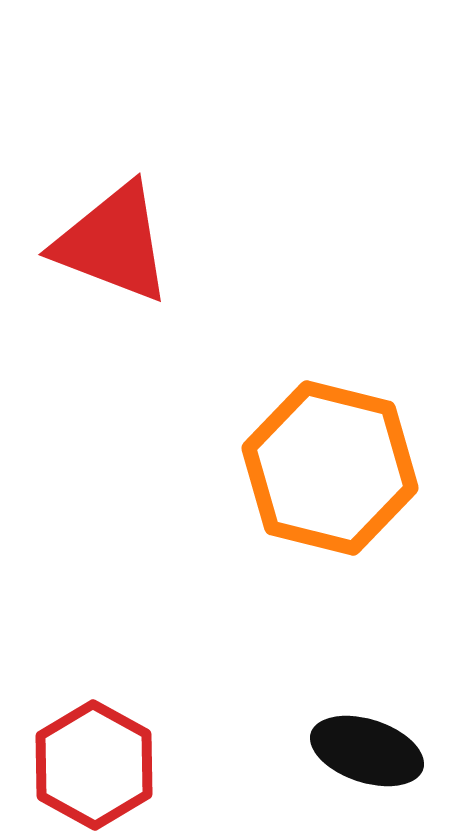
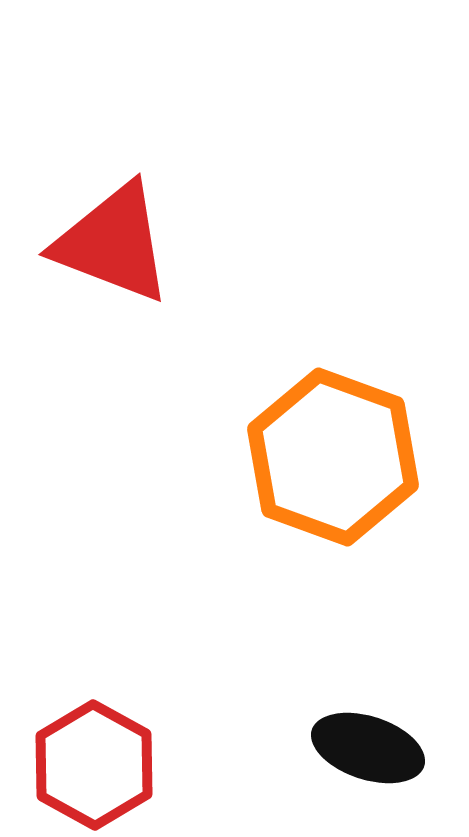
orange hexagon: moved 3 px right, 11 px up; rotated 6 degrees clockwise
black ellipse: moved 1 px right, 3 px up
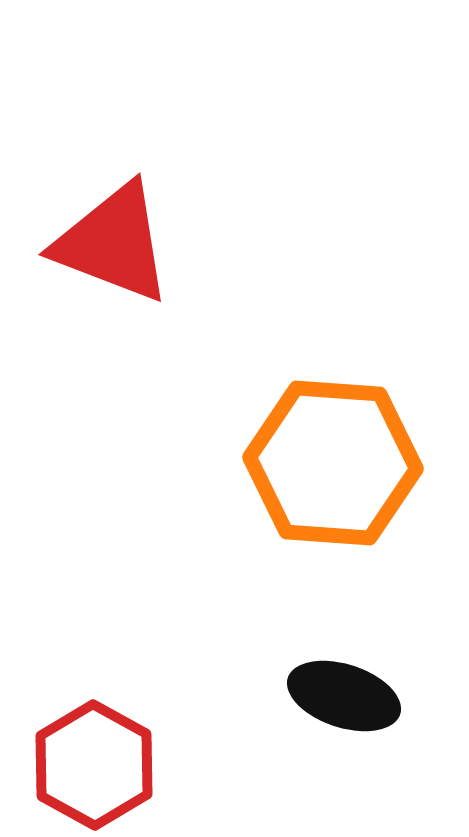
orange hexagon: moved 6 px down; rotated 16 degrees counterclockwise
black ellipse: moved 24 px left, 52 px up
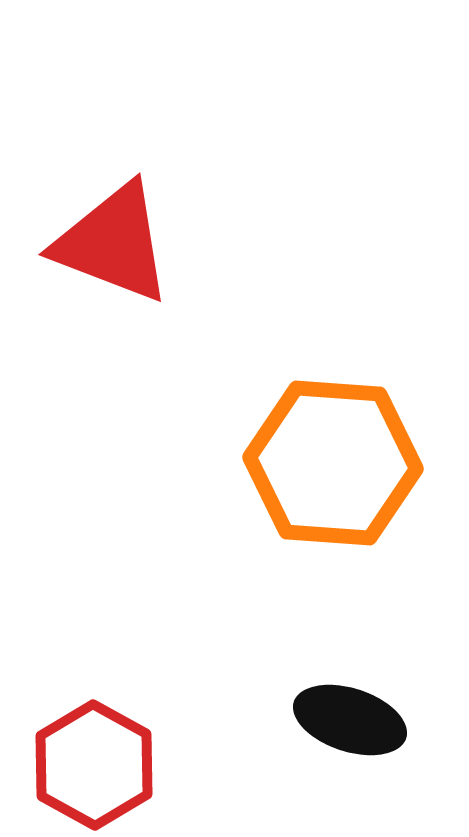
black ellipse: moved 6 px right, 24 px down
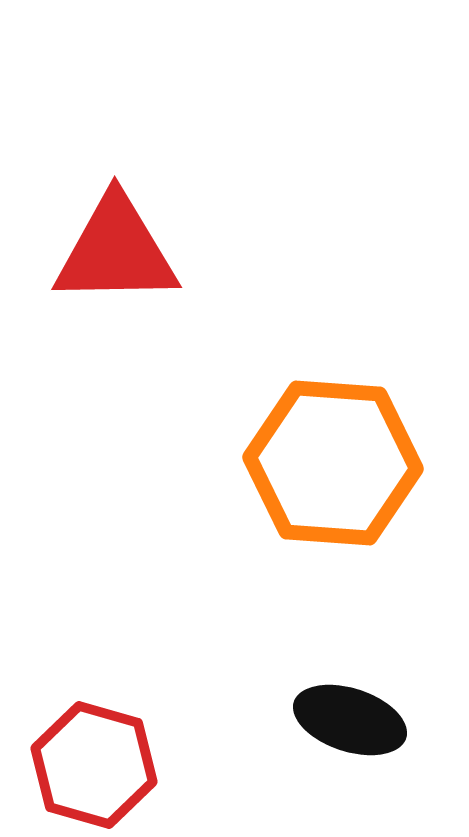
red triangle: moved 3 px right, 8 px down; rotated 22 degrees counterclockwise
red hexagon: rotated 13 degrees counterclockwise
